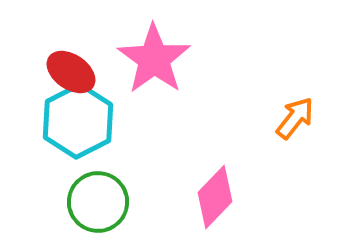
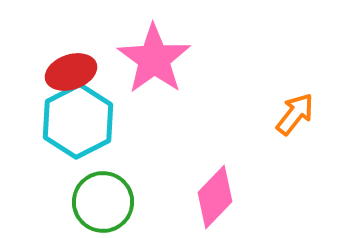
red ellipse: rotated 54 degrees counterclockwise
orange arrow: moved 4 px up
green circle: moved 5 px right
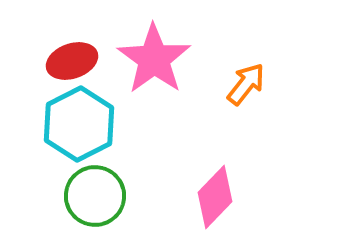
red ellipse: moved 1 px right, 11 px up
orange arrow: moved 49 px left, 30 px up
cyan hexagon: moved 1 px right, 3 px down
green circle: moved 8 px left, 6 px up
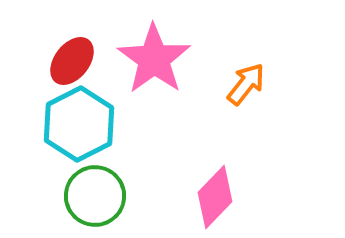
red ellipse: rotated 33 degrees counterclockwise
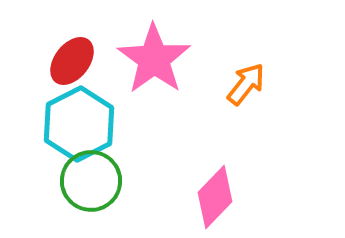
green circle: moved 4 px left, 15 px up
